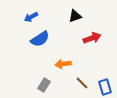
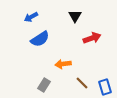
black triangle: rotated 40 degrees counterclockwise
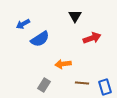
blue arrow: moved 8 px left, 7 px down
brown line: rotated 40 degrees counterclockwise
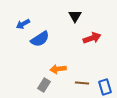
orange arrow: moved 5 px left, 5 px down
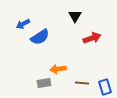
blue semicircle: moved 2 px up
gray rectangle: moved 2 px up; rotated 48 degrees clockwise
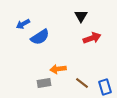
black triangle: moved 6 px right
brown line: rotated 32 degrees clockwise
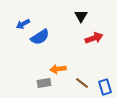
red arrow: moved 2 px right
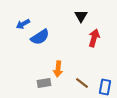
red arrow: rotated 54 degrees counterclockwise
orange arrow: rotated 77 degrees counterclockwise
blue rectangle: rotated 28 degrees clockwise
